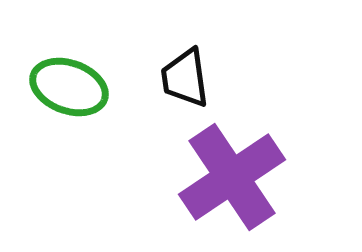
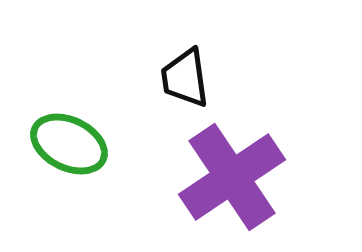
green ellipse: moved 57 px down; rotated 6 degrees clockwise
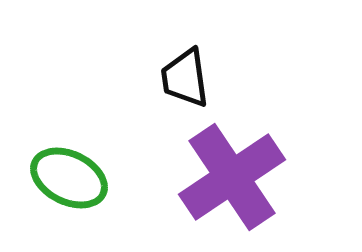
green ellipse: moved 34 px down
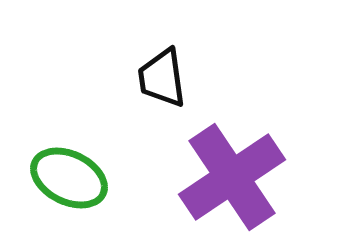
black trapezoid: moved 23 px left
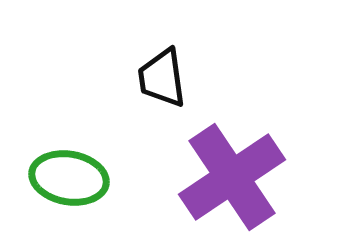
green ellipse: rotated 16 degrees counterclockwise
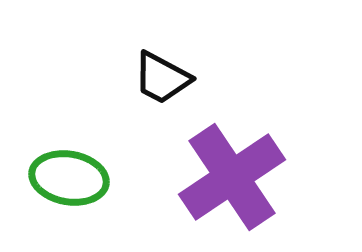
black trapezoid: rotated 54 degrees counterclockwise
